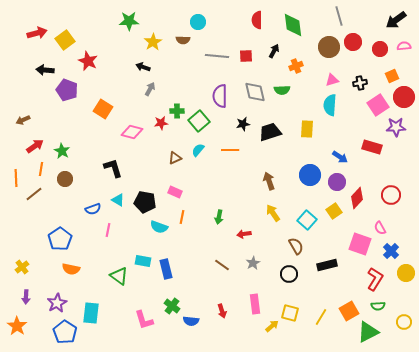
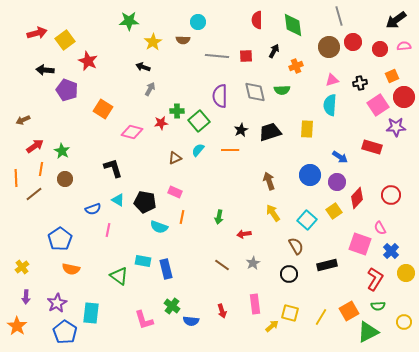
black star at (243, 124): moved 2 px left, 6 px down; rotated 16 degrees counterclockwise
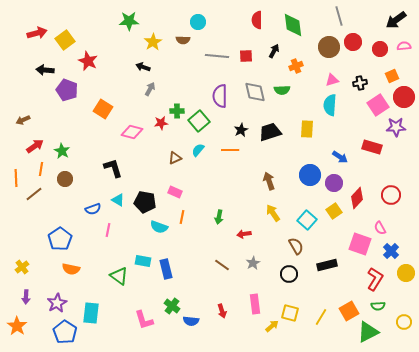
purple circle at (337, 182): moved 3 px left, 1 px down
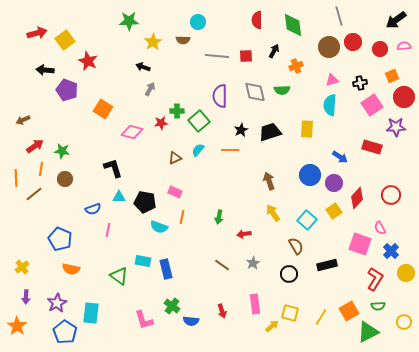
pink square at (378, 105): moved 6 px left
green star at (62, 151): rotated 21 degrees counterclockwise
cyan triangle at (118, 200): moved 1 px right, 3 px up; rotated 32 degrees counterclockwise
blue pentagon at (60, 239): rotated 15 degrees counterclockwise
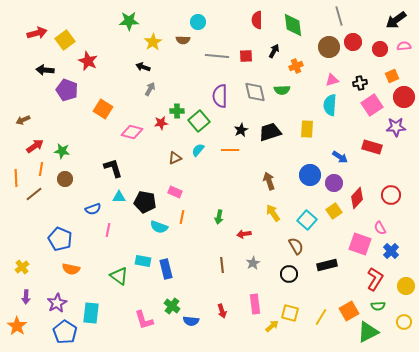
brown line at (222, 265): rotated 49 degrees clockwise
yellow circle at (406, 273): moved 13 px down
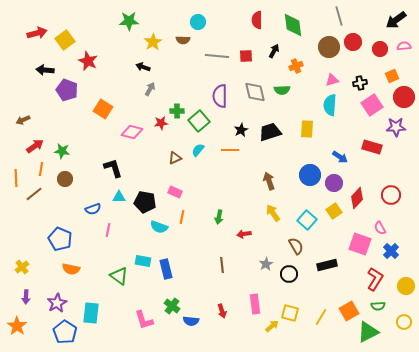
gray star at (253, 263): moved 13 px right, 1 px down
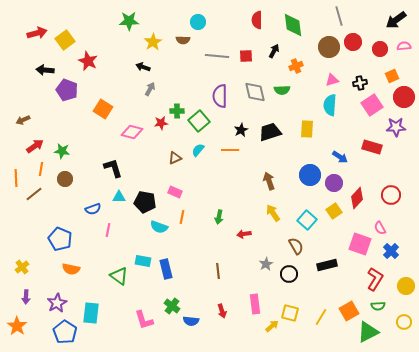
brown line at (222, 265): moved 4 px left, 6 px down
